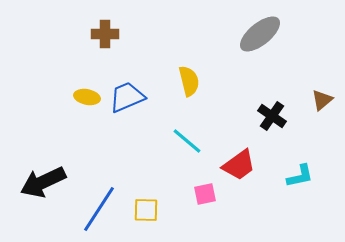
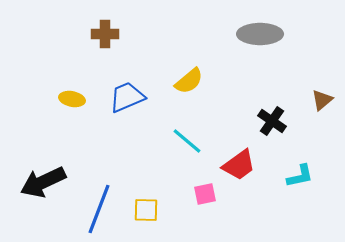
gray ellipse: rotated 39 degrees clockwise
yellow semicircle: rotated 64 degrees clockwise
yellow ellipse: moved 15 px left, 2 px down
black cross: moved 5 px down
blue line: rotated 12 degrees counterclockwise
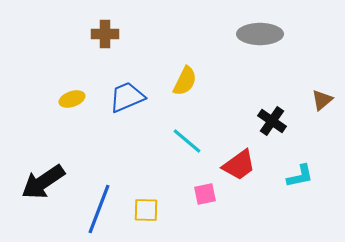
yellow semicircle: moved 4 px left; rotated 24 degrees counterclockwise
yellow ellipse: rotated 30 degrees counterclockwise
black arrow: rotated 9 degrees counterclockwise
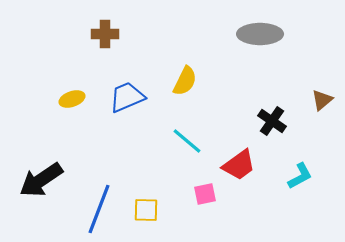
cyan L-shape: rotated 16 degrees counterclockwise
black arrow: moved 2 px left, 2 px up
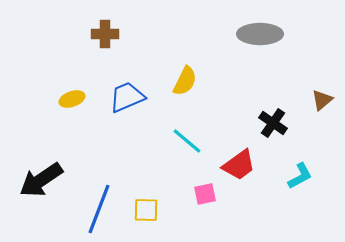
black cross: moved 1 px right, 2 px down
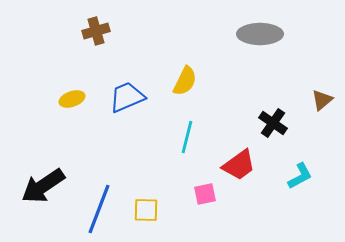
brown cross: moved 9 px left, 3 px up; rotated 16 degrees counterclockwise
cyan line: moved 4 px up; rotated 64 degrees clockwise
black arrow: moved 2 px right, 6 px down
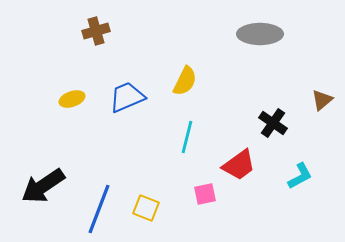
yellow square: moved 2 px up; rotated 20 degrees clockwise
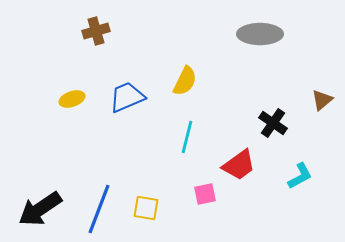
black arrow: moved 3 px left, 23 px down
yellow square: rotated 12 degrees counterclockwise
